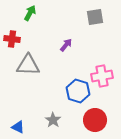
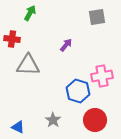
gray square: moved 2 px right
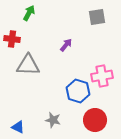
green arrow: moved 1 px left
gray star: rotated 21 degrees counterclockwise
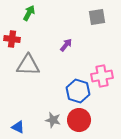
red circle: moved 16 px left
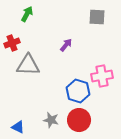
green arrow: moved 2 px left, 1 px down
gray square: rotated 12 degrees clockwise
red cross: moved 4 px down; rotated 28 degrees counterclockwise
gray star: moved 2 px left
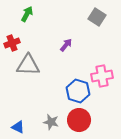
gray square: rotated 30 degrees clockwise
gray star: moved 2 px down
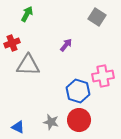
pink cross: moved 1 px right
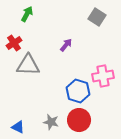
red cross: moved 2 px right; rotated 14 degrees counterclockwise
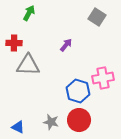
green arrow: moved 2 px right, 1 px up
red cross: rotated 35 degrees clockwise
pink cross: moved 2 px down
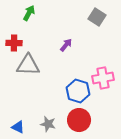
gray star: moved 3 px left, 2 px down
